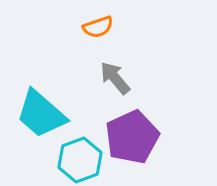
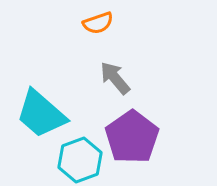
orange semicircle: moved 4 px up
purple pentagon: rotated 10 degrees counterclockwise
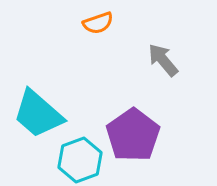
gray arrow: moved 48 px right, 18 px up
cyan trapezoid: moved 3 px left
purple pentagon: moved 1 px right, 2 px up
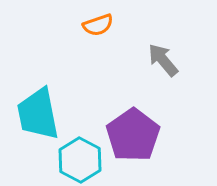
orange semicircle: moved 2 px down
cyan trapezoid: rotated 38 degrees clockwise
cyan hexagon: rotated 12 degrees counterclockwise
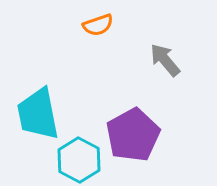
gray arrow: moved 2 px right
purple pentagon: rotated 6 degrees clockwise
cyan hexagon: moved 1 px left
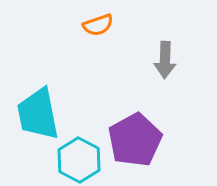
gray arrow: rotated 138 degrees counterclockwise
purple pentagon: moved 2 px right, 5 px down
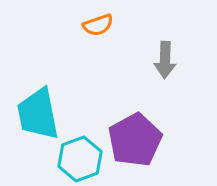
cyan hexagon: moved 1 px right, 1 px up; rotated 12 degrees clockwise
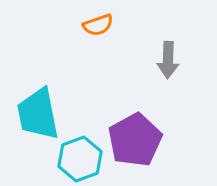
gray arrow: moved 3 px right
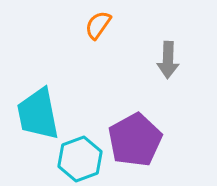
orange semicircle: rotated 144 degrees clockwise
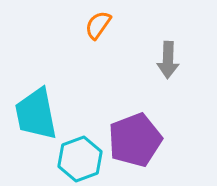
cyan trapezoid: moved 2 px left
purple pentagon: rotated 8 degrees clockwise
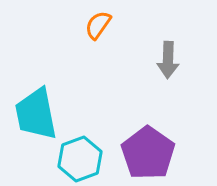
purple pentagon: moved 13 px right, 13 px down; rotated 16 degrees counterclockwise
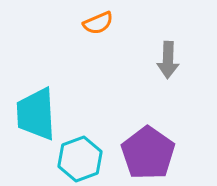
orange semicircle: moved 2 px up; rotated 148 degrees counterclockwise
cyan trapezoid: rotated 8 degrees clockwise
